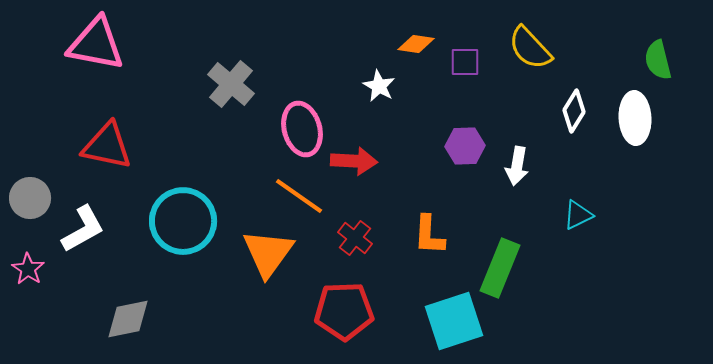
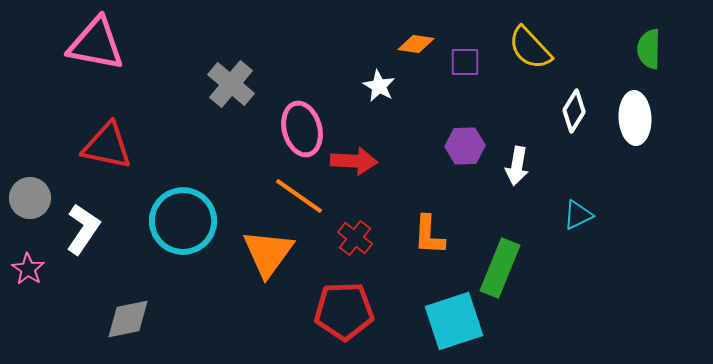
green semicircle: moved 9 px left, 11 px up; rotated 15 degrees clockwise
white L-shape: rotated 27 degrees counterclockwise
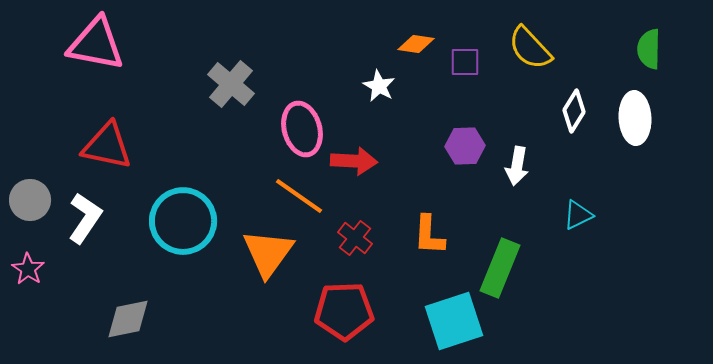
gray circle: moved 2 px down
white L-shape: moved 2 px right, 11 px up
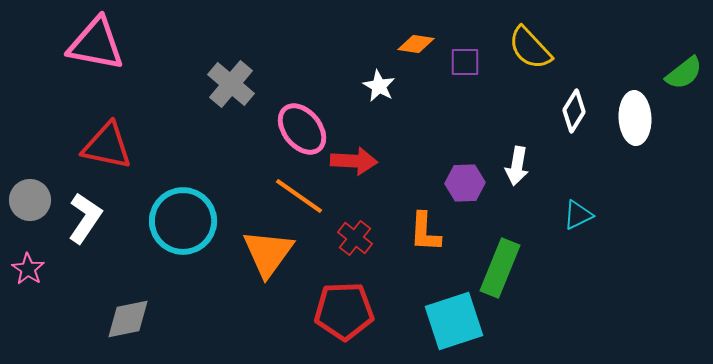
green semicircle: moved 35 px right, 24 px down; rotated 129 degrees counterclockwise
pink ellipse: rotated 24 degrees counterclockwise
purple hexagon: moved 37 px down
orange L-shape: moved 4 px left, 3 px up
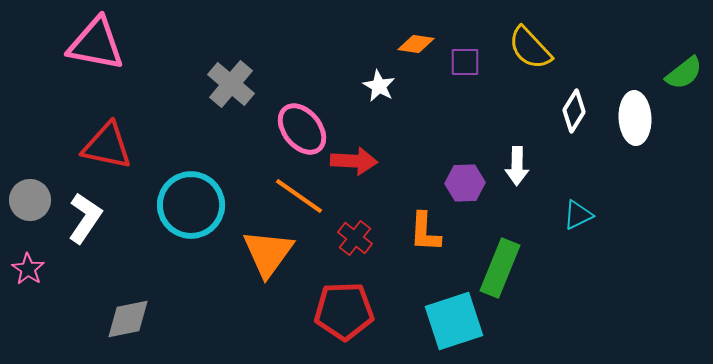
white arrow: rotated 9 degrees counterclockwise
cyan circle: moved 8 px right, 16 px up
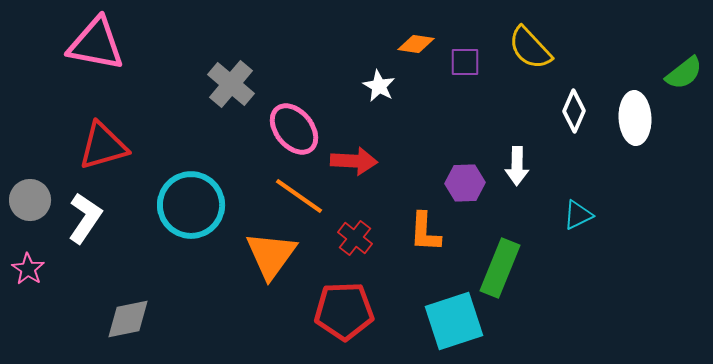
white diamond: rotated 9 degrees counterclockwise
pink ellipse: moved 8 px left
red triangle: moved 4 px left; rotated 28 degrees counterclockwise
orange triangle: moved 3 px right, 2 px down
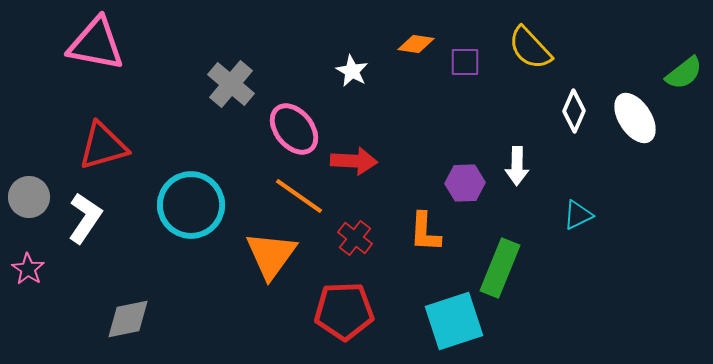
white star: moved 27 px left, 15 px up
white ellipse: rotated 30 degrees counterclockwise
gray circle: moved 1 px left, 3 px up
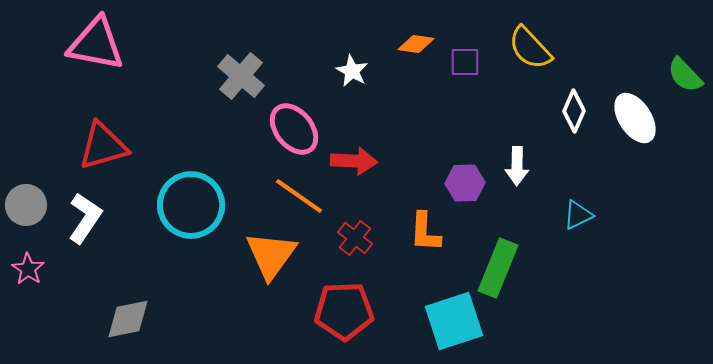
green semicircle: moved 1 px right, 2 px down; rotated 84 degrees clockwise
gray cross: moved 10 px right, 8 px up
gray circle: moved 3 px left, 8 px down
green rectangle: moved 2 px left
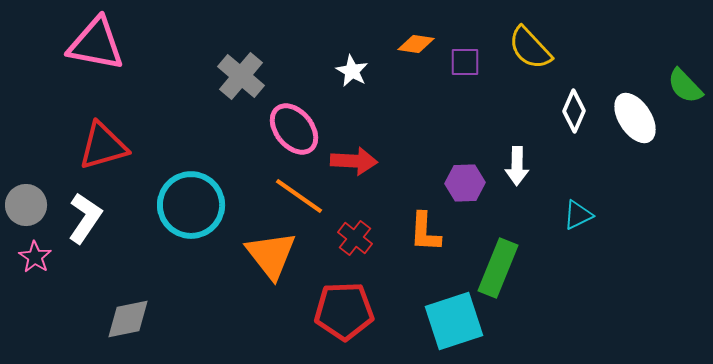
green semicircle: moved 11 px down
orange triangle: rotated 14 degrees counterclockwise
pink star: moved 7 px right, 12 px up
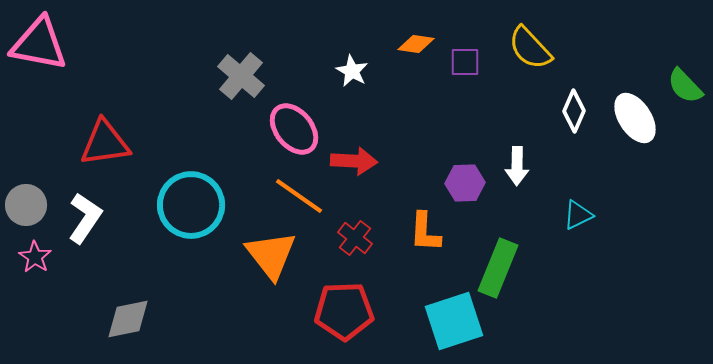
pink triangle: moved 57 px left
red triangle: moved 2 px right, 3 px up; rotated 8 degrees clockwise
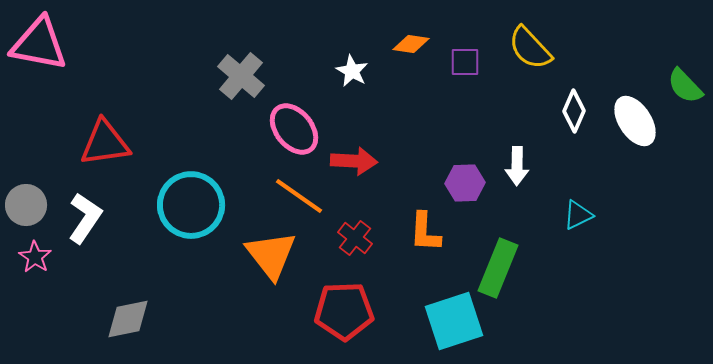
orange diamond: moved 5 px left
white ellipse: moved 3 px down
